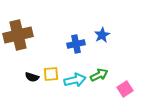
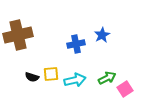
green arrow: moved 8 px right, 3 px down
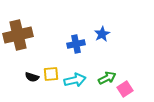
blue star: moved 1 px up
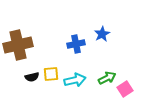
brown cross: moved 10 px down
black semicircle: rotated 32 degrees counterclockwise
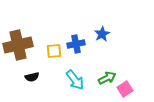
yellow square: moved 3 px right, 23 px up
cyan arrow: rotated 65 degrees clockwise
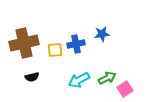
blue star: rotated 21 degrees clockwise
brown cross: moved 6 px right, 2 px up
yellow square: moved 1 px right, 1 px up
cyan arrow: moved 4 px right; rotated 100 degrees clockwise
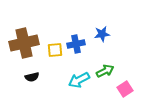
green arrow: moved 2 px left, 7 px up
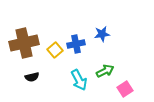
yellow square: rotated 35 degrees counterclockwise
cyan arrow: rotated 90 degrees counterclockwise
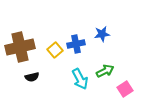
brown cross: moved 4 px left, 4 px down
cyan arrow: moved 1 px right, 1 px up
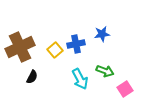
brown cross: rotated 12 degrees counterclockwise
green arrow: rotated 48 degrees clockwise
black semicircle: rotated 48 degrees counterclockwise
